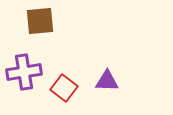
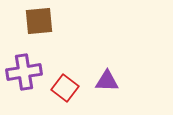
brown square: moved 1 px left
red square: moved 1 px right
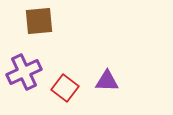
purple cross: rotated 16 degrees counterclockwise
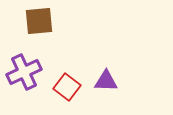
purple triangle: moved 1 px left
red square: moved 2 px right, 1 px up
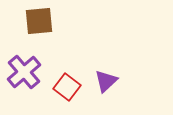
purple cross: rotated 16 degrees counterclockwise
purple triangle: rotated 45 degrees counterclockwise
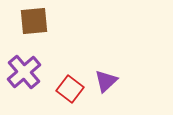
brown square: moved 5 px left
red square: moved 3 px right, 2 px down
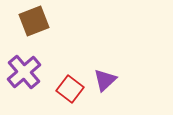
brown square: rotated 16 degrees counterclockwise
purple triangle: moved 1 px left, 1 px up
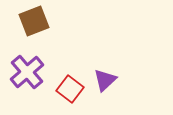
purple cross: moved 3 px right
